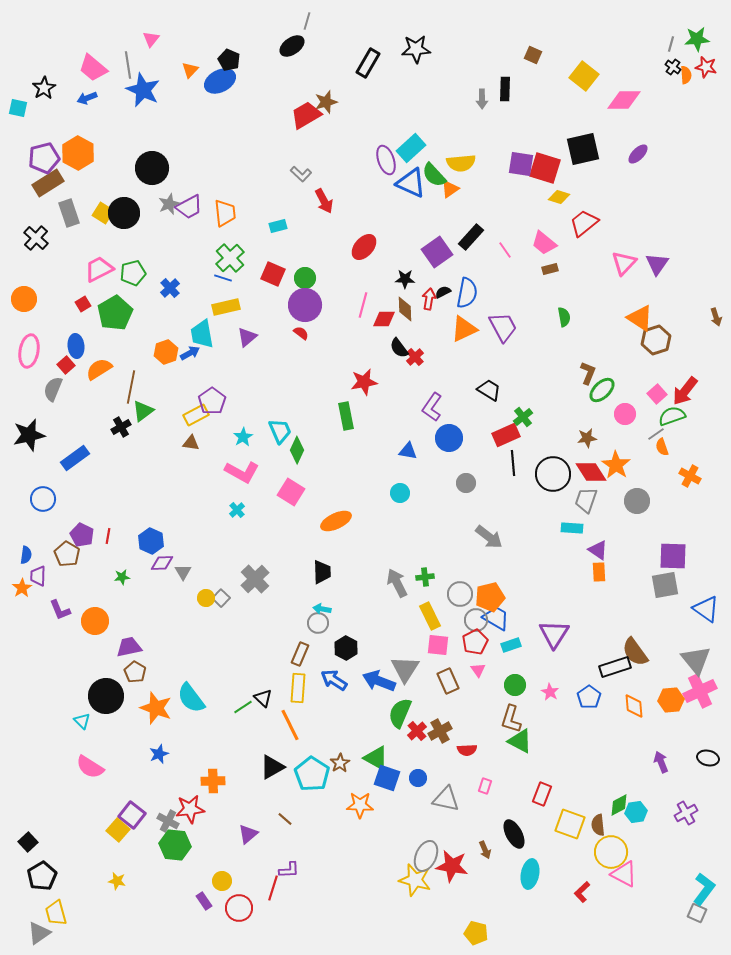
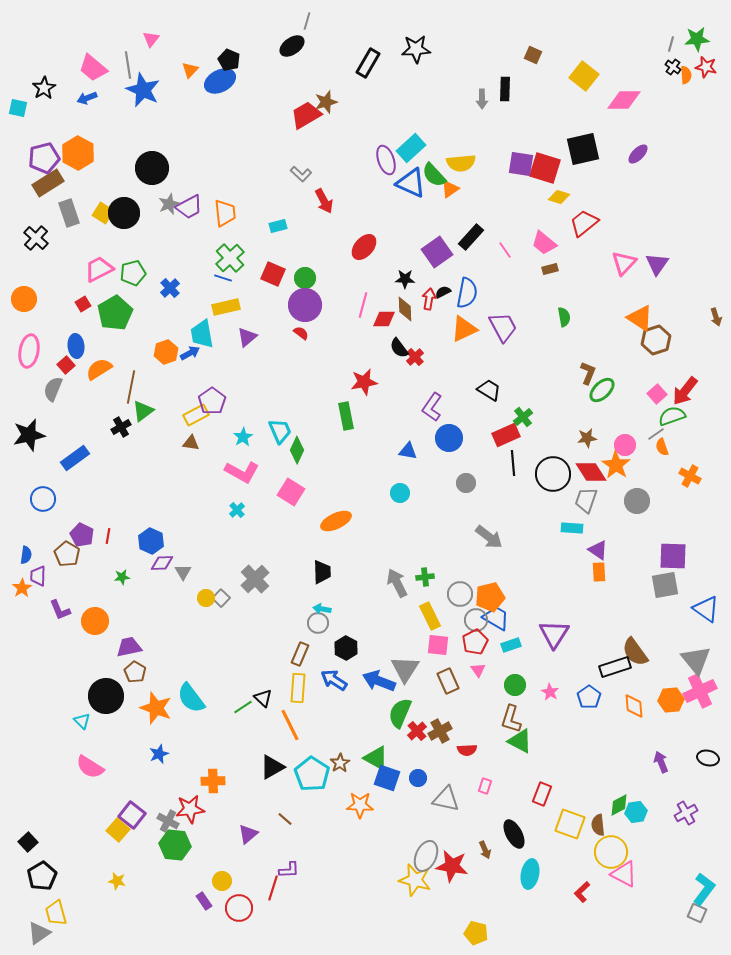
pink circle at (625, 414): moved 31 px down
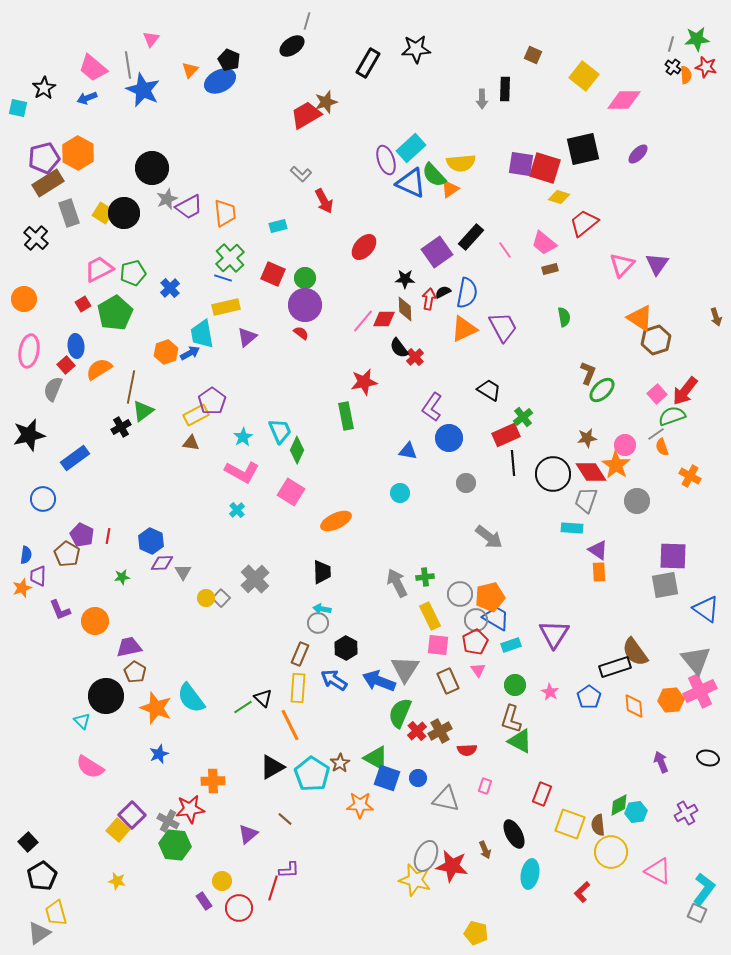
gray star at (169, 204): moved 2 px left, 5 px up
pink triangle at (624, 263): moved 2 px left, 2 px down
pink line at (363, 305): moved 16 px down; rotated 25 degrees clockwise
orange star at (22, 588): rotated 12 degrees clockwise
purple square at (132, 815): rotated 8 degrees clockwise
pink triangle at (624, 874): moved 34 px right, 3 px up
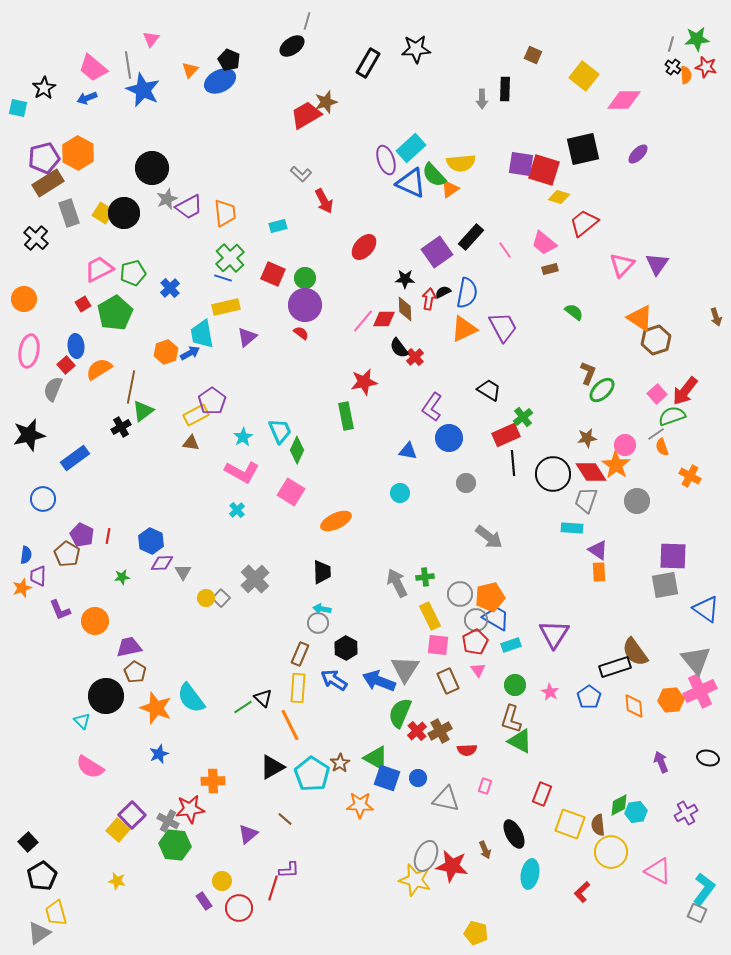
red square at (545, 168): moved 1 px left, 2 px down
green semicircle at (564, 317): moved 10 px right, 5 px up; rotated 42 degrees counterclockwise
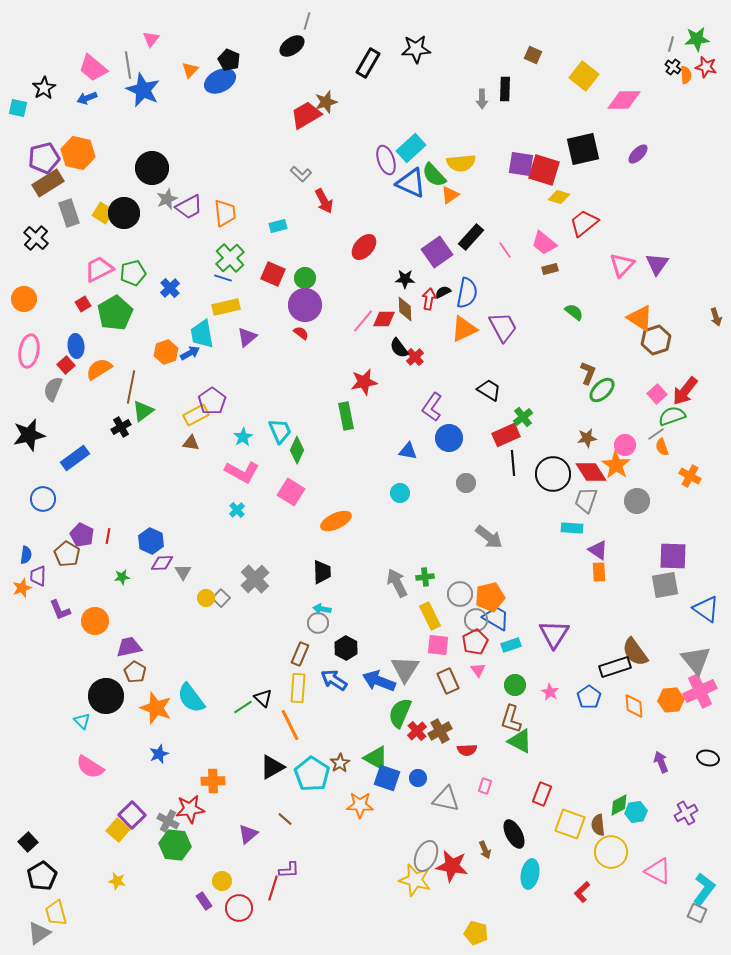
orange hexagon at (78, 153): rotated 16 degrees counterclockwise
orange triangle at (450, 189): moved 6 px down
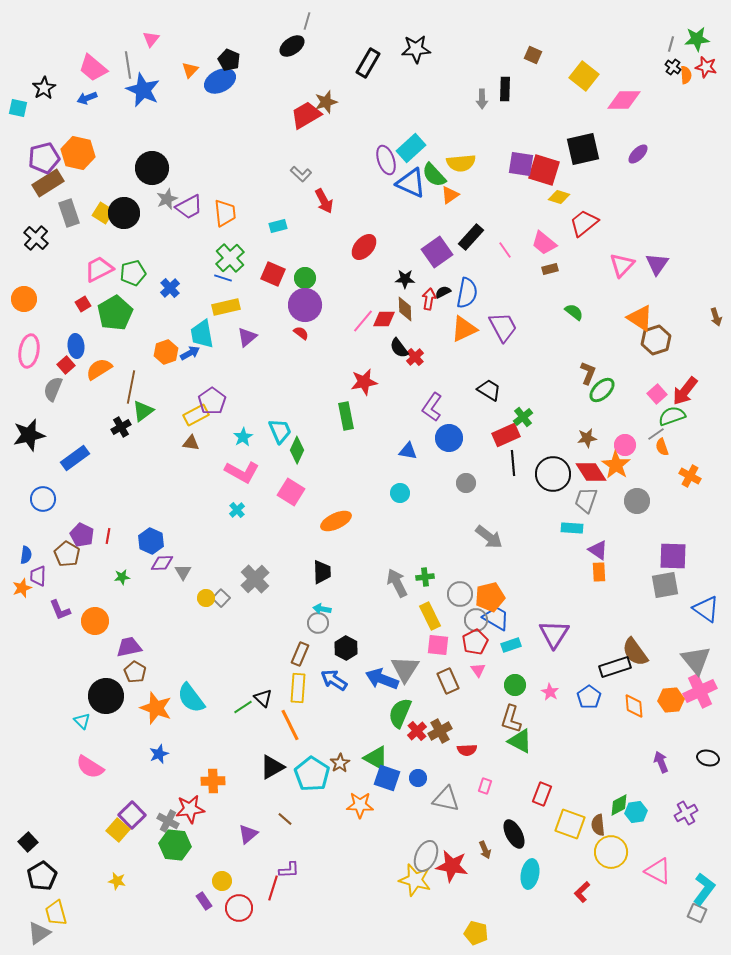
blue arrow at (379, 681): moved 3 px right, 2 px up
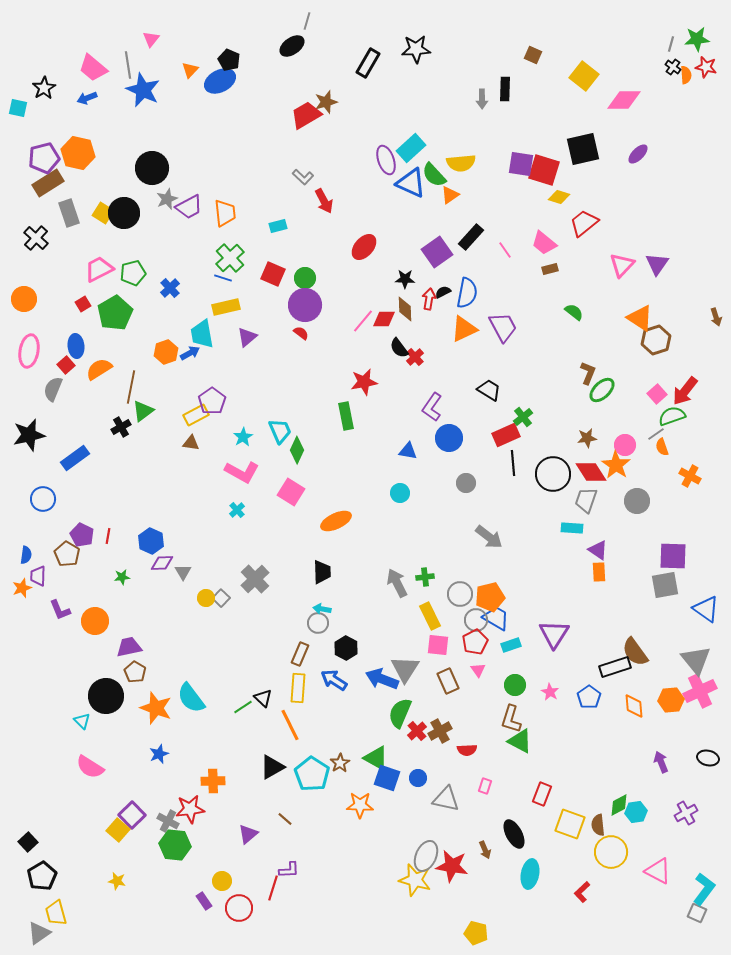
gray L-shape at (301, 174): moved 2 px right, 3 px down
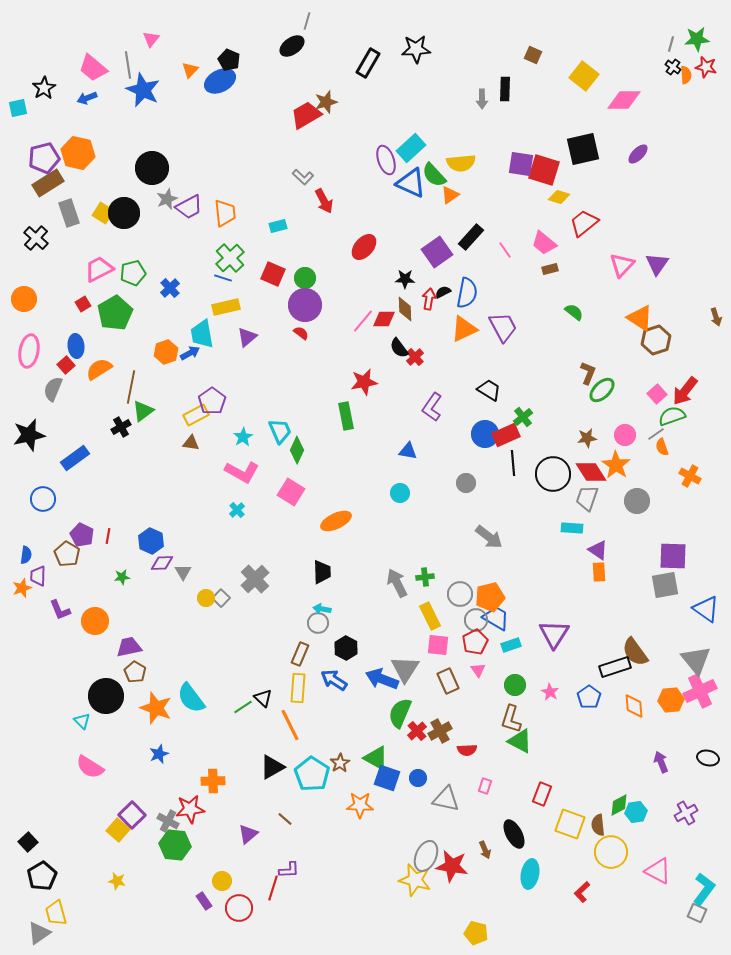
cyan square at (18, 108): rotated 24 degrees counterclockwise
blue circle at (449, 438): moved 36 px right, 4 px up
pink circle at (625, 445): moved 10 px up
gray trapezoid at (586, 500): moved 1 px right, 2 px up
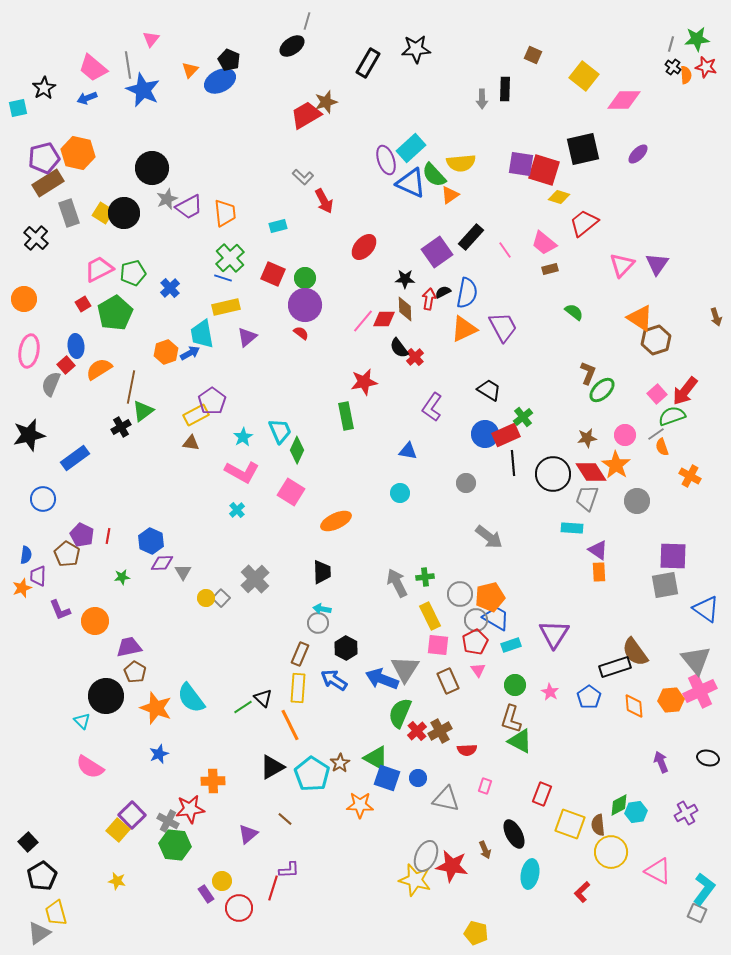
gray semicircle at (53, 389): moved 2 px left, 5 px up
purple rectangle at (204, 901): moved 2 px right, 7 px up
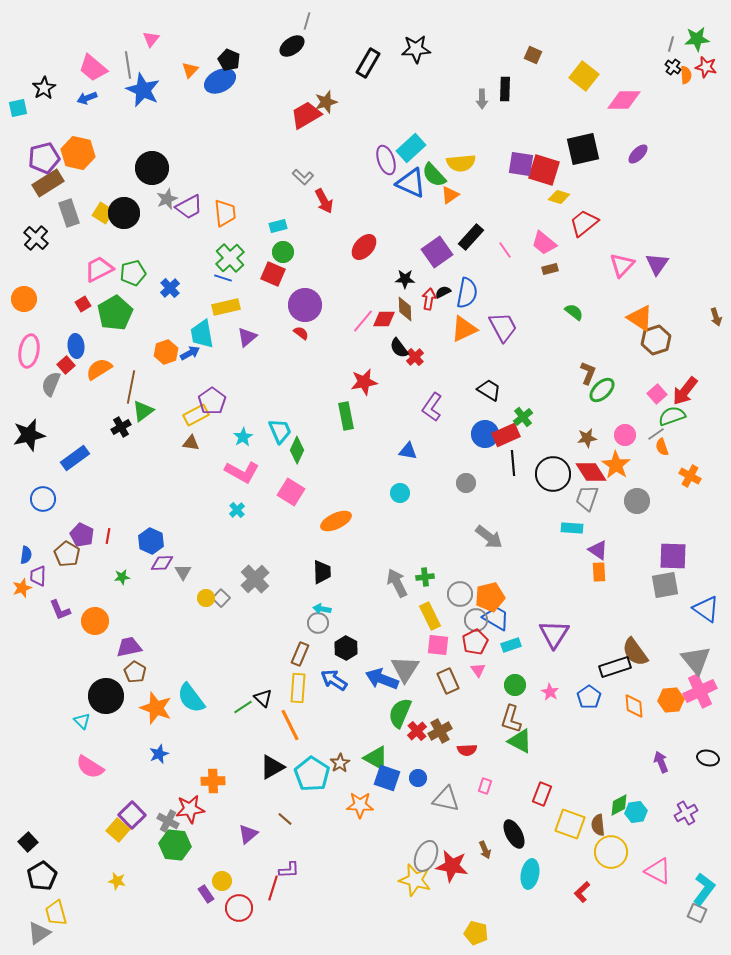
green circle at (305, 278): moved 22 px left, 26 px up
